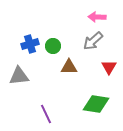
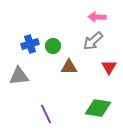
green diamond: moved 2 px right, 4 px down
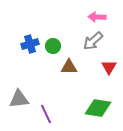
gray triangle: moved 23 px down
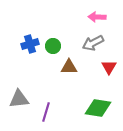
gray arrow: moved 2 px down; rotated 15 degrees clockwise
purple line: moved 2 px up; rotated 42 degrees clockwise
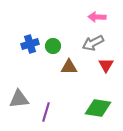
red triangle: moved 3 px left, 2 px up
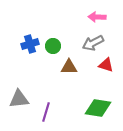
red triangle: rotated 42 degrees counterclockwise
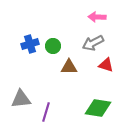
gray triangle: moved 2 px right
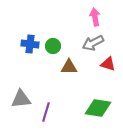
pink arrow: moved 2 px left; rotated 78 degrees clockwise
blue cross: rotated 24 degrees clockwise
red triangle: moved 2 px right, 1 px up
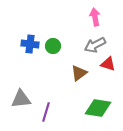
gray arrow: moved 2 px right, 2 px down
brown triangle: moved 10 px right, 6 px down; rotated 36 degrees counterclockwise
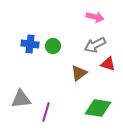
pink arrow: rotated 114 degrees clockwise
